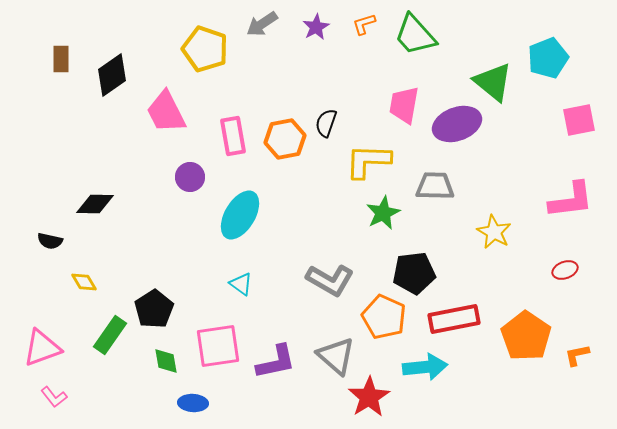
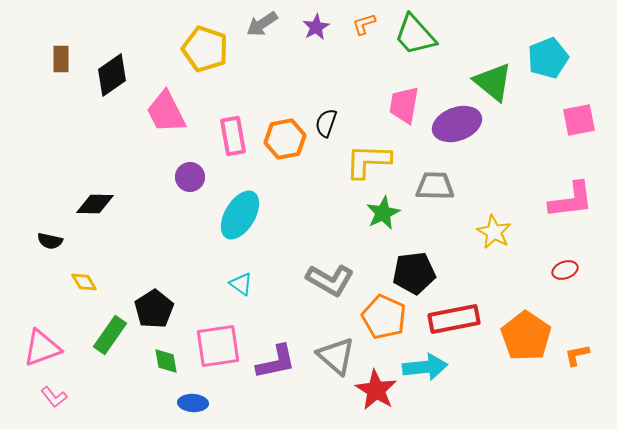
red star at (369, 397): moved 7 px right, 7 px up; rotated 9 degrees counterclockwise
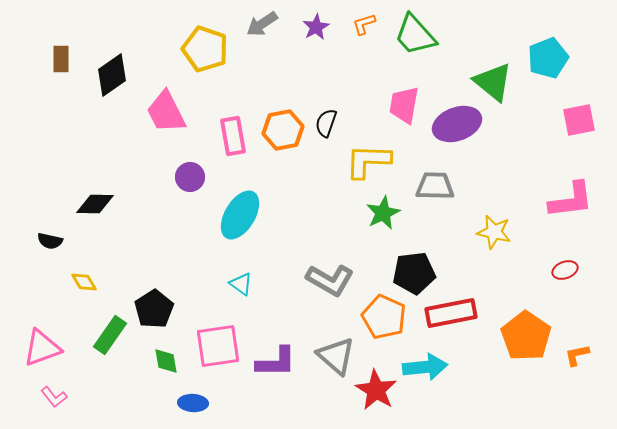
orange hexagon at (285, 139): moved 2 px left, 9 px up
yellow star at (494, 232): rotated 16 degrees counterclockwise
red rectangle at (454, 319): moved 3 px left, 6 px up
purple L-shape at (276, 362): rotated 12 degrees clockwise
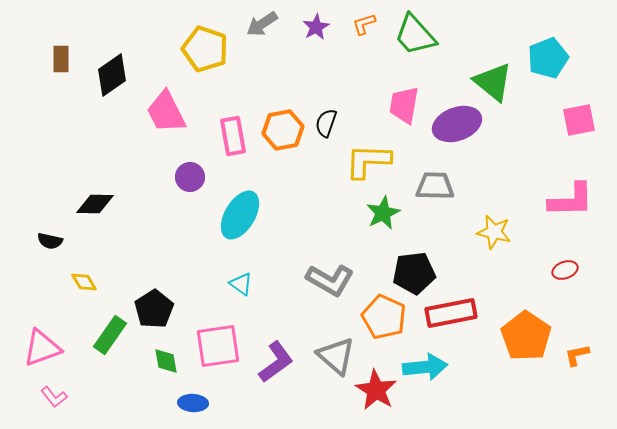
pink L-shape at (571, 200): rotated 6 degrees clockwise
purple L-shape at (276, 362): rotated 36 degrees counterclockwise
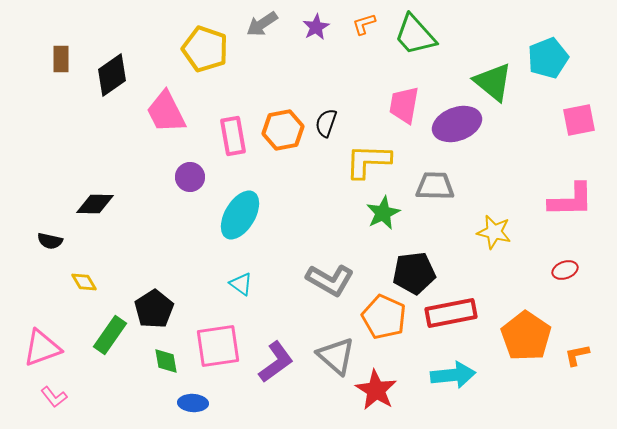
cyan arrow at (425, 367): moved 28 px right, 8 px down
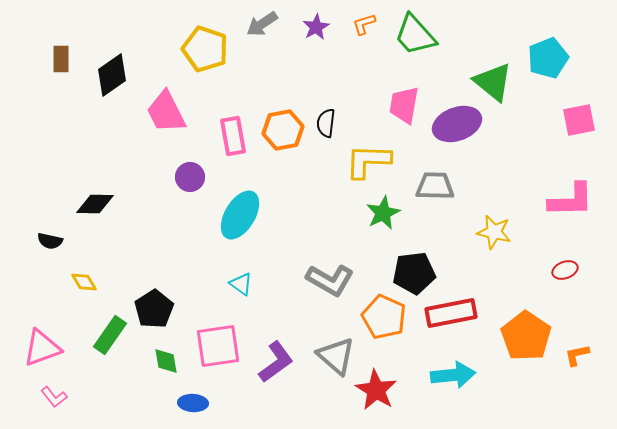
black semicircle at (326, 123): rotated 12 degrees counterclockwise
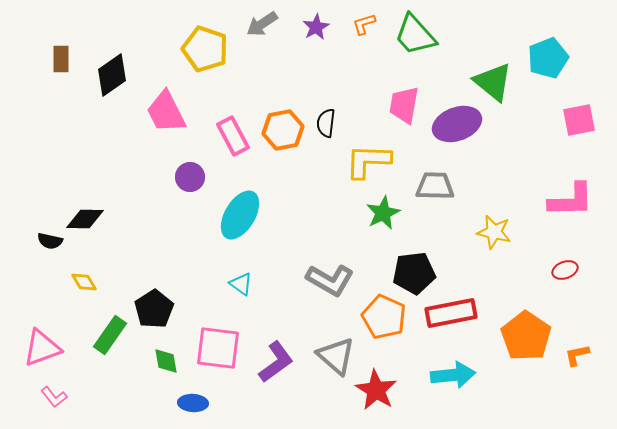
pink rectangle at (233, 136): rotated 18 degrees counterclockwise
black diamond at (95, 204): moved 10 px left, 15 px down
pink square at (218, 346): moved 2 px down; rotated 15 degrees clockwise
